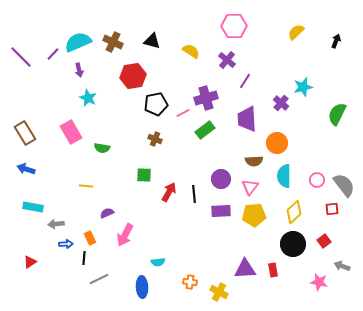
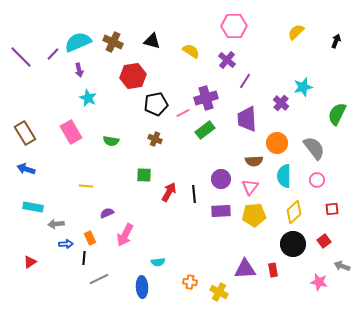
green semicircle at (102, 148): moved 9 px right, 7 px up
gray semicircle at (344, 185): moved 30 px left, 37 px up
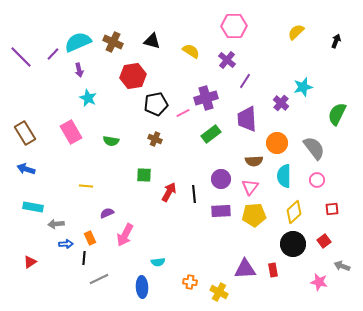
green rectangle at (205, 130): moved 6 px right, 4 px down
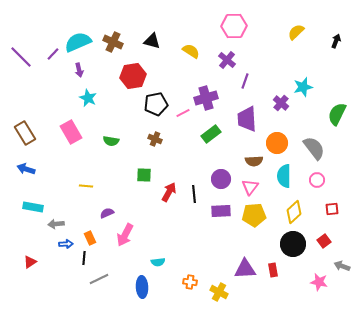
purple line at (245, 81): rotated 14 degrees counterclockwise
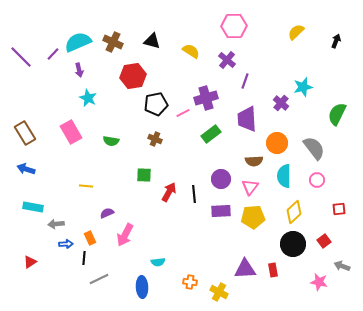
red square at (332, 209): moved 7 px right
yellow pentagon at (254, 215): moved 1 px left, 2 px down
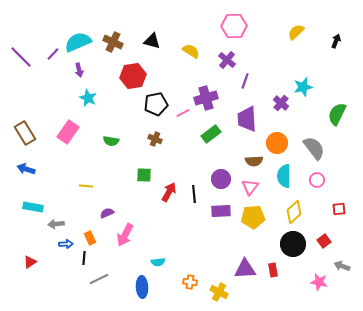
pink rectangle at (71, 132): moved 3 px left; rotated 65 degrees clockwise
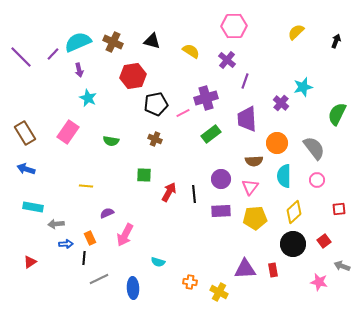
yellow pentagon at (253, 217): moved 2 px right, 1 px down
cyan semicircle at (158, 262): rotated 24 degrees clockwise
blue ellipse at (142, 287): moved 9 px left, 1 px down
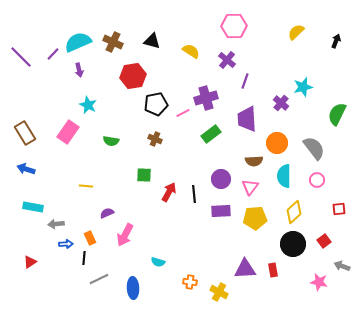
cyan star at (88, 98): moved 7 px down
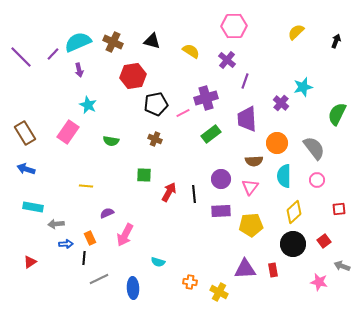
yellow pentagon at (255, 218): moved 4 px left, 7 px down
